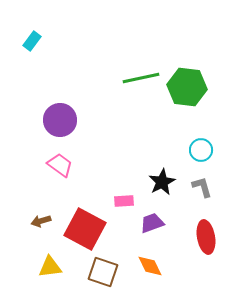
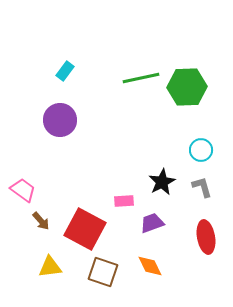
cyan rectangle: moved 33 px right, 30 px down
green hexagon: rotated 9 degrees counterclockwise
pink trapezoid: moved 37 px left, 25 px down
brown arrow: rotated 114 degrees counterclockwise
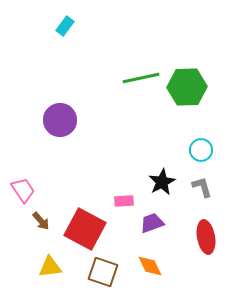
cyan rectangle: moved 45 px up
pink trapezoid: rotated 20 degrees clockwise
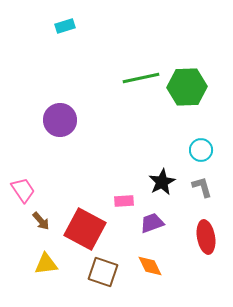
cyan rectangle: rotated 36 degrees clockwise
yellow triangle: moved 4 px left, 3 px up
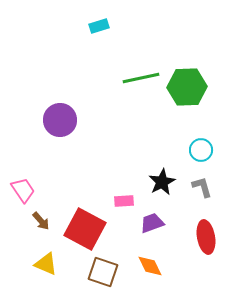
cyan rectangle: moved 34 px right
yellow triangle: rotated 30 degrees clockwise
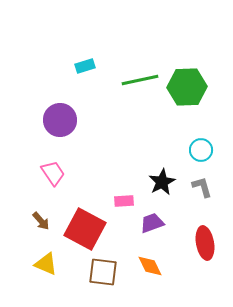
cyan rectangle: moved 14 px left, 40 px down
green line: moved 1 px left, 2 px down
pink trapezoid: moved 30 px right, 17 px up
red ellipse: moved 1 px left, 6 px down
brown square: rotated 12 degrees counterclockwise
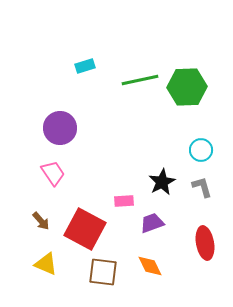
purple circle: moved 8 px down
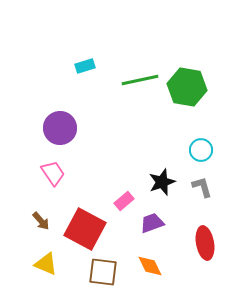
green hexagon: rotated 12 degrees clockwise
black star: rotated 8 degrees clockwise
pink rectangle: rotated 36 degrees counterclockwise
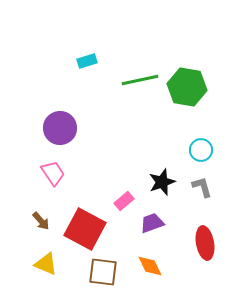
cyan rectangle: moved 2 px right, 5 px up
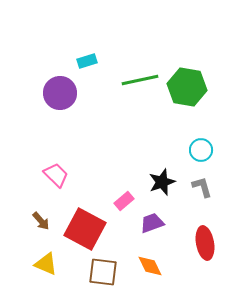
purple circle: moved 35 px up
pink trapezoid: moved 3 px right, 2 px down; rotated 12 degrees counterclockwise
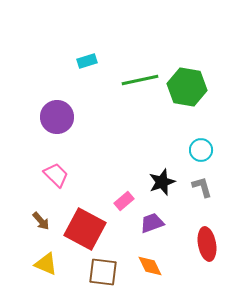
purple circle: moved 3 px left, 24 px down
red ellipse: moved 2 px right, 1 px down
